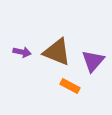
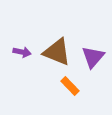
purple triangle: moved 4 px up
orange rectangle: rotated 18 degrees clockwise
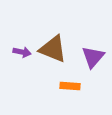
brown triangle: moved 4 px left, 3 px up
orange rectangle: rotated 42 degrees counterclockwise
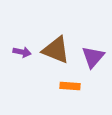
brown triangle: moved 3 px right, 1 px down
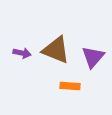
purple arrow: moved 1 px down
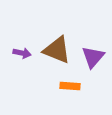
brown triangle: moved 1 px right
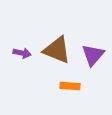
purple triangle: moved 2 px up
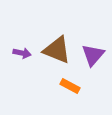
orange rectangle: rotated 24 degrees clockwise
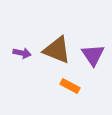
purple triangle: rotated 15 degrees counterclockwise
